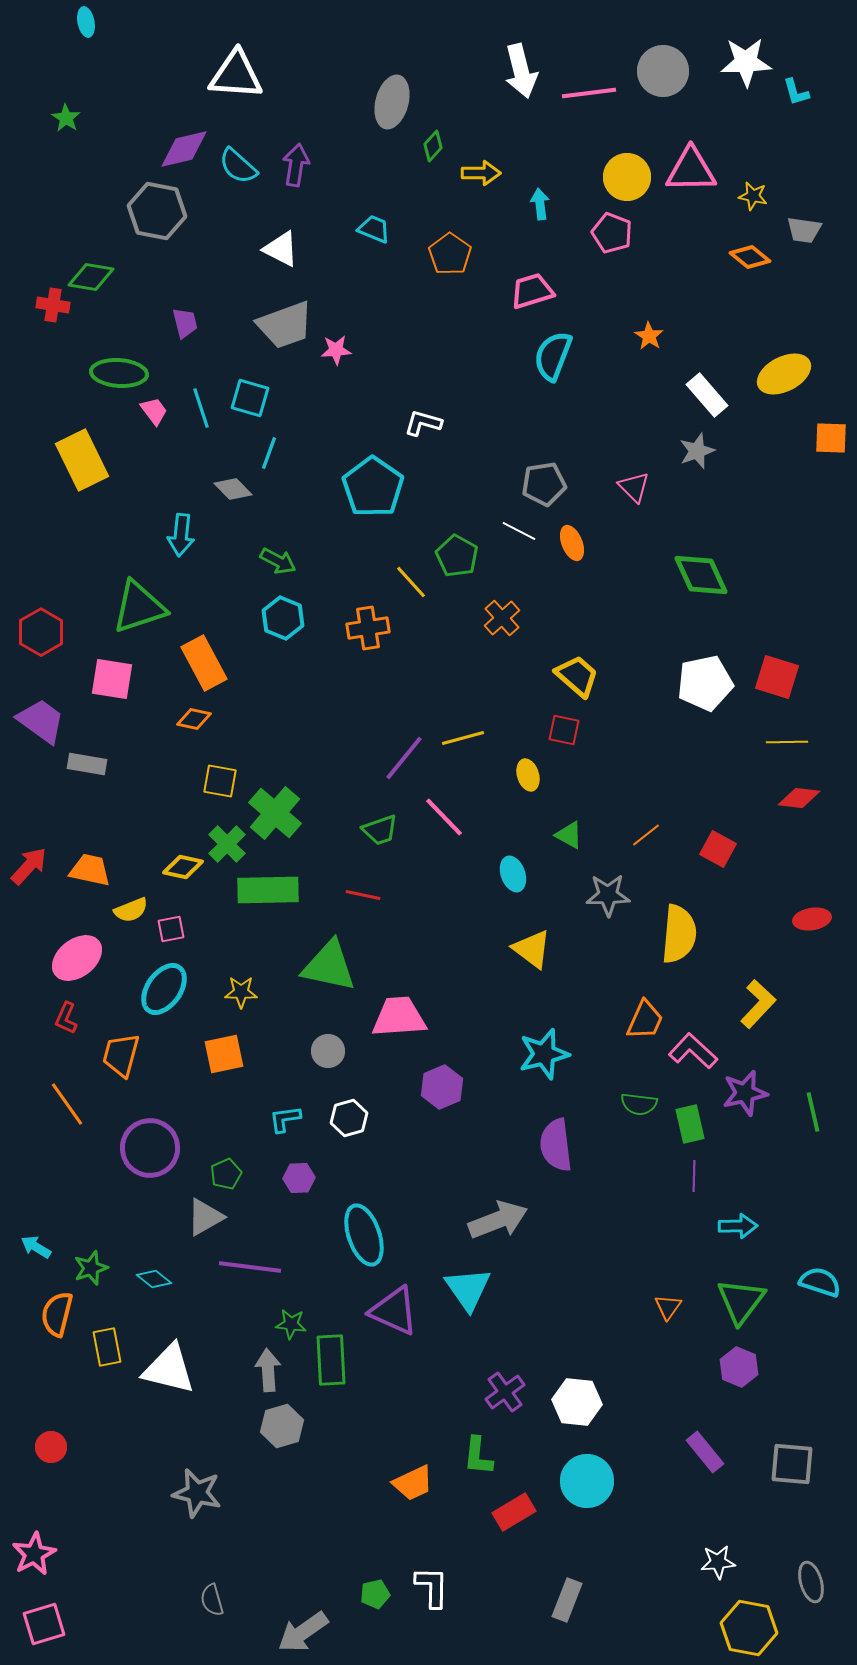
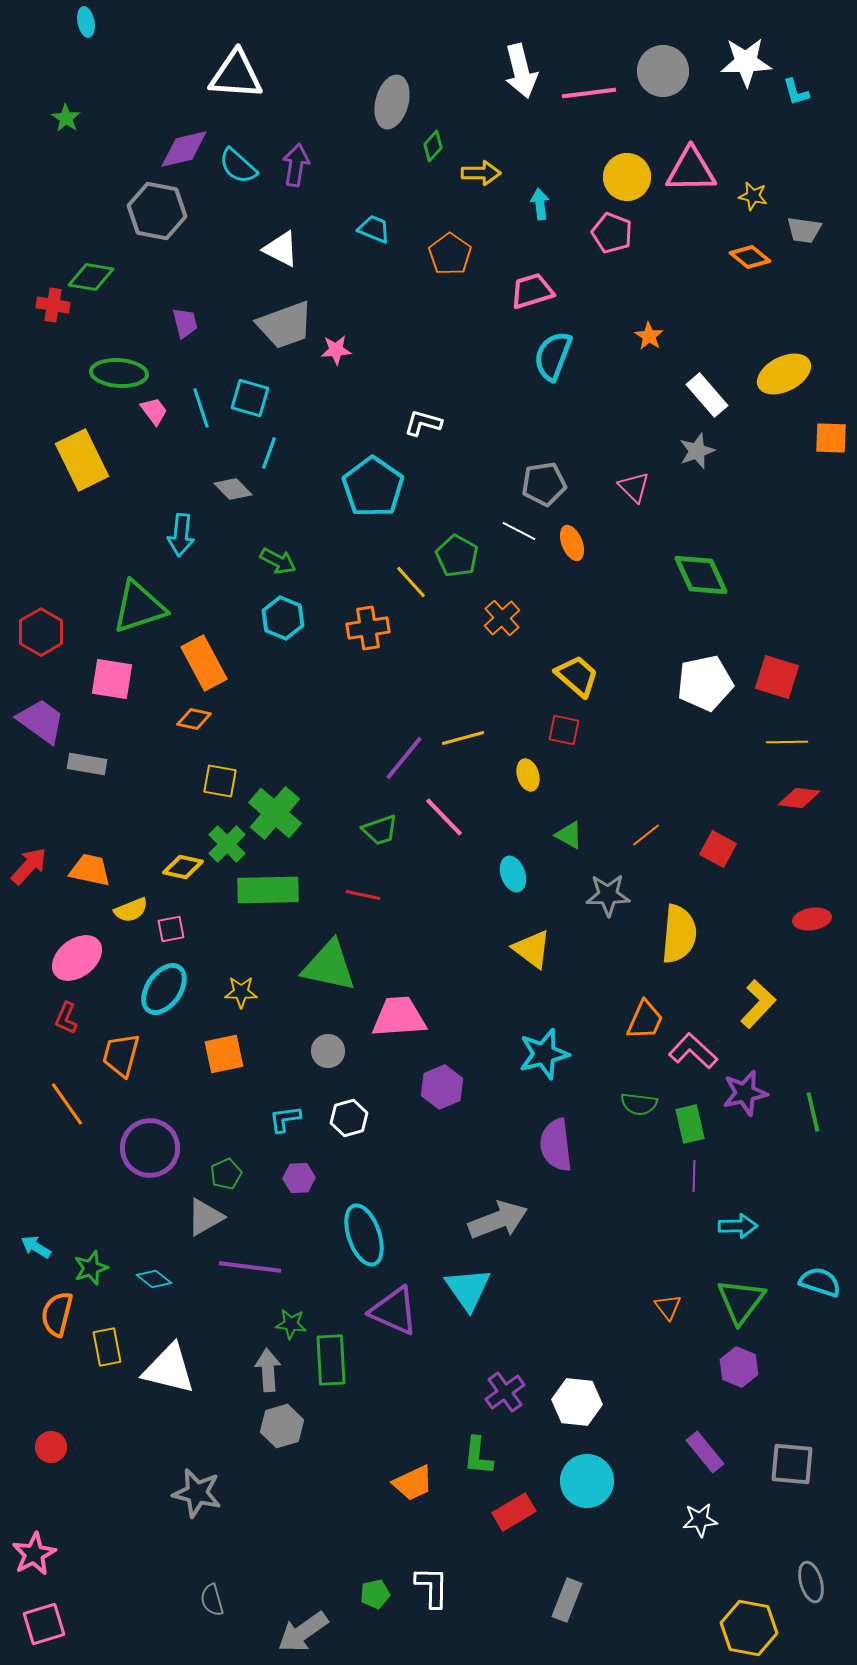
orange triangle at (668, 1307): rotated 12 degrees counterclockwise
white star at (718, 1562): moved 18 px left, 42 px up
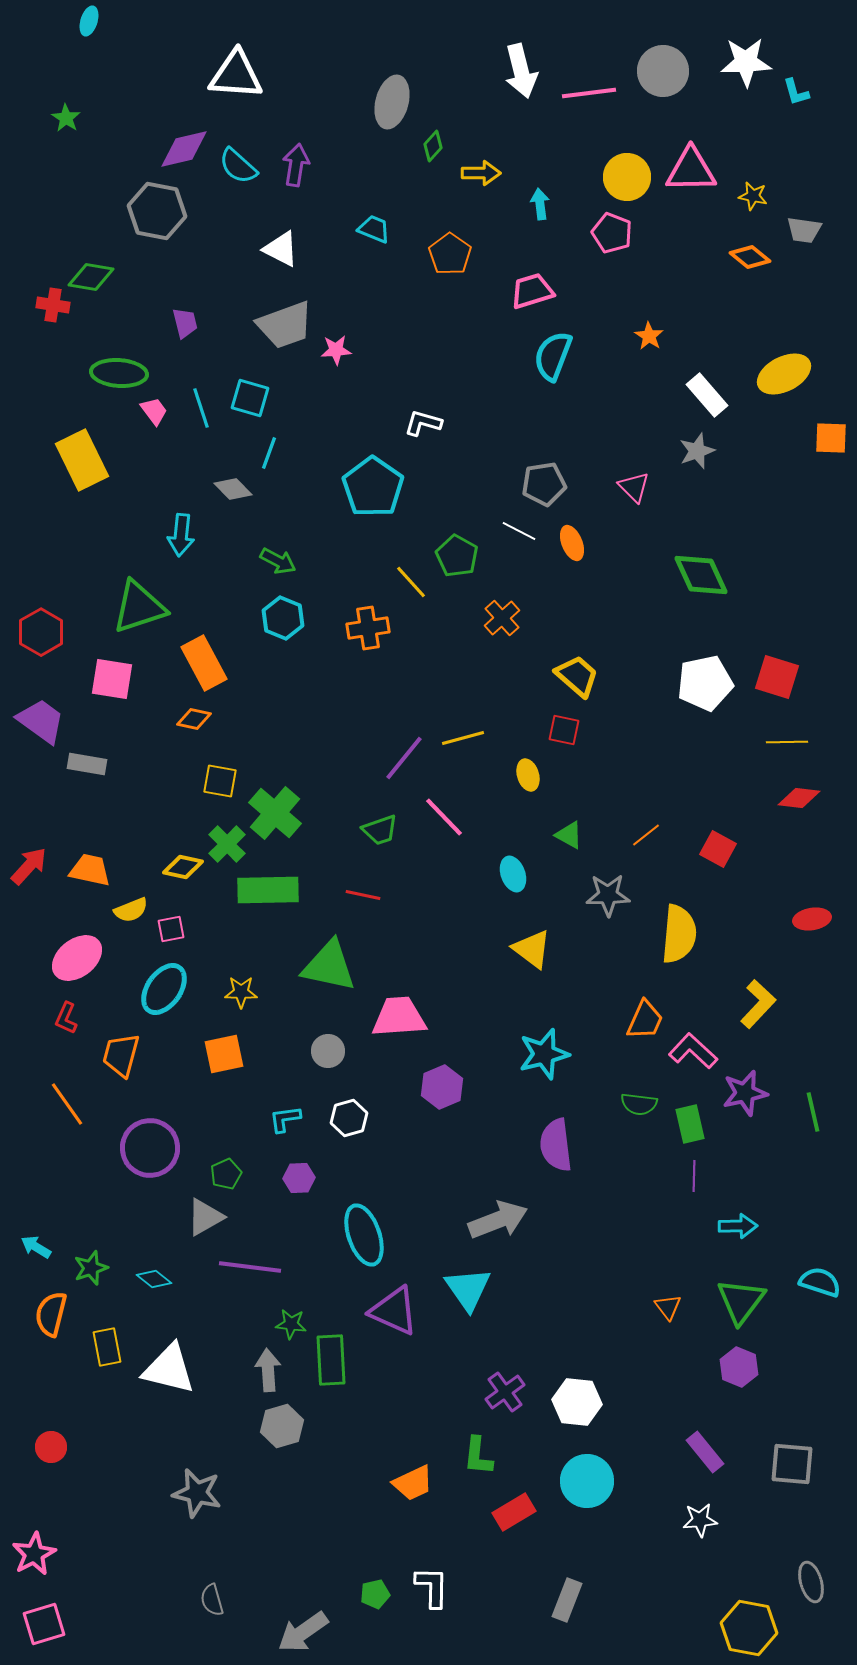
cyan ellipse at (86, 22): moved 3 px right, 1 px up; rotated 28 degrees clockwise
orange semicircle at (57, 1314): moved 6 px left
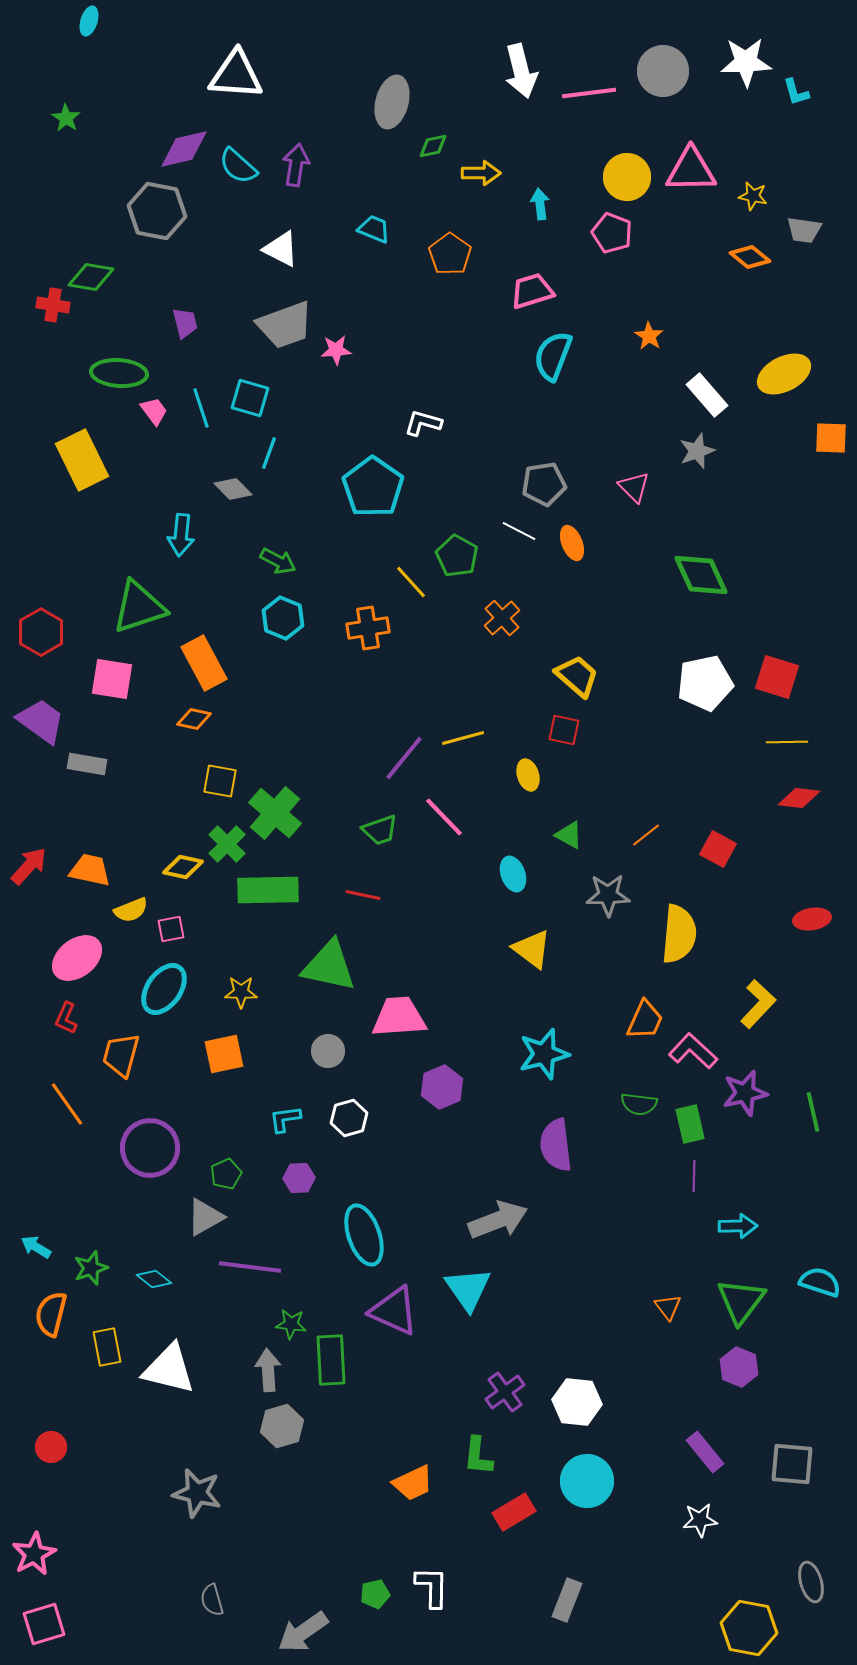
green diamond at (433, 146): rotated 36 degrees clockwise
